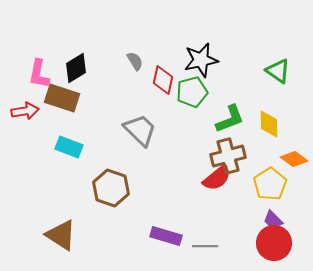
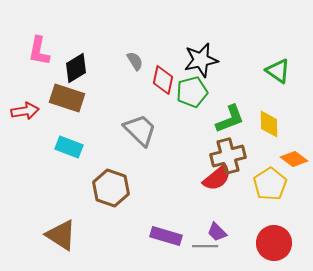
pink L-shape: moved 23 px up
brown rectangle: moved 5 px right
purple trapezoid: moved 56 px left, 12 px down
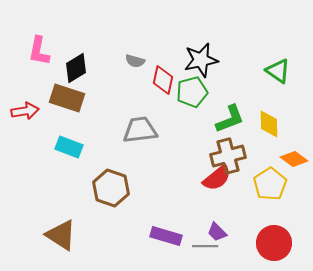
gray semicircle: rotated 138 degrees clockwise
gray trapezoid: rotated 51 degrees counterclockwise
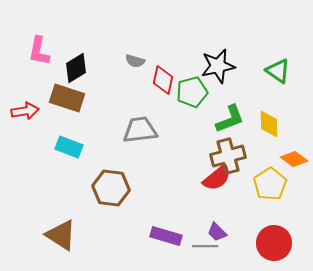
black star: moved 17 px right, 6 px down
brown hexagon: rotated 12 degrees counterclockwise
